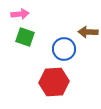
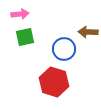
green square: rotated 30 degrees counterclockwise
red hexagon: rotated 20 degrees clockwise
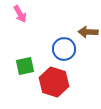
pink arrow: rotated 66 degrees clockwise
green square: moved 29 px down
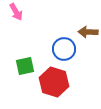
pink arrow: moved 4 px left, 2 px up
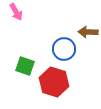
green square: rotated 30 degrees clockwise
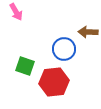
red hexagon: rotated 24 degrees counterclockwise
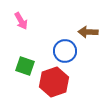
pink arrow: moved 5 px right, 9 px down
blue circle: moved 1 px right, 2 px down
red hexagon: rotated 12 degrees counterclockwise
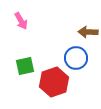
blue circle: moved 11 px right, 7 px down
green square: rotated 30 degrees counterclockwise
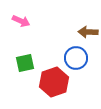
pink arrow: rotated 36 degrees counterclockwise
green square: moved 3 px up
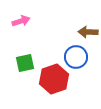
pink arrow: rotated 42 degrees counterclockwise
blue circle: moved 1 px up
red hexagon: moved 3 px up
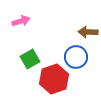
green square: moved 5 px right, 4 px up; rotated 18 degrees counterclockwise
